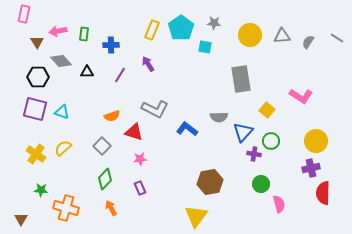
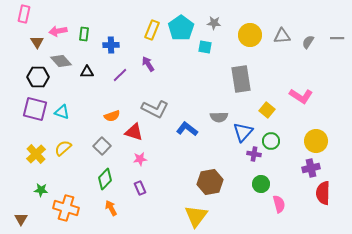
gray line at (337, 38): rotated 32 degrees counterclockwise
purple line at (120, 75): rotated 14 degrees clockwise
yellow cross at (36, 154): rotated 12 degrees clockwise
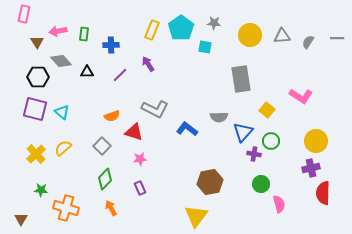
cyan triangle at (62, 112): rotated 21 degrees clockwise
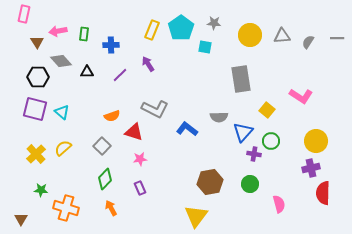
green circle at (261, 184): moved 11 px left
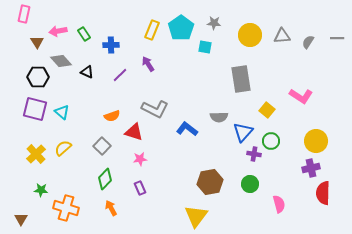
green rectangle at (84, 34): rotated 40 degrees counterclockwise
black triangle at (87, 72): rotated 24 degrees clockwise
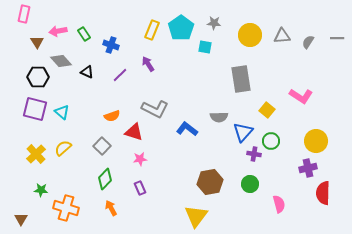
blue cross at (111, 45): rotated 21 degrees clockwise
purple cross at (311, 168): moved 3 px left
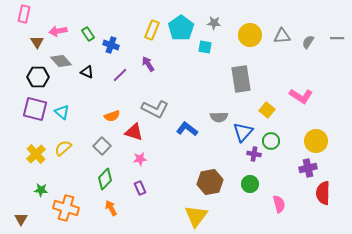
green rectangle at (84, 34): moved 4 px right
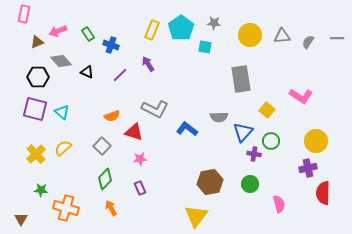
pink arrow at (58, 31): rotated 12 degrees counterclockwise
brown triangle at (37, 42): rotated 40 degrees clockwise
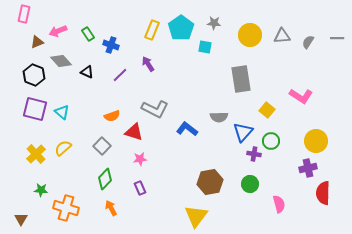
black hexagon at (38, 77): moved 4 px left, 2 px up; rotated 20 degrees clockwise
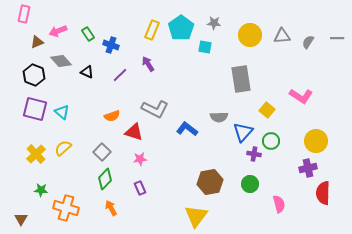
gray square at (102, 146): moved 6 px down
